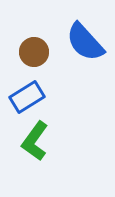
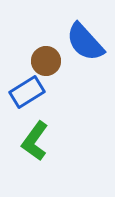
brown circle: moved 12 px right, 9 px down
blue rectangle: moved 5 px up
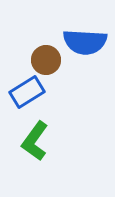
blue semicircle: rotated 45 degrees counterclockwise
brown circle: moved 1 px up
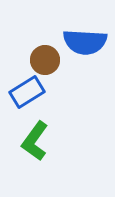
brown circle: moved 1 px left
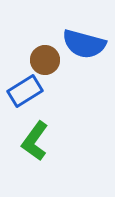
blue semicircle: moved 1 px left, 2 px down; rotated 12 degrees clockwise
blue rectangle: moved 2 px left, 1 px up
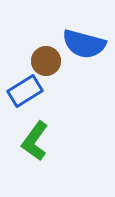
brown circle: moved 1 px right, 1 px down
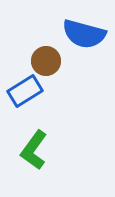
blue semicircle: moved 10 px up
green L-shape: moved 1 px left, 9 px down
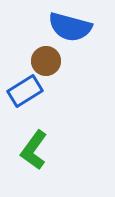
blue semicircle: moved 14 px left, 7 px up
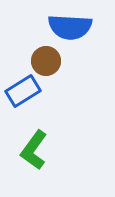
blue semicircle: rotated 12 degrees counterclockwise
blue rectangle: moved 2 px left
